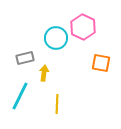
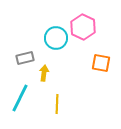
cyan line: moved 2 px down
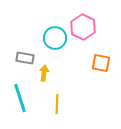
cyan circle: moved 1 px left
gray rectangle: rotated 24 degrees clockwise
cyan line: rotated 44 degrees counterclockwise
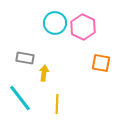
cyan circle: moved 15 px up
cyan line: rotated 20 degrees counterclockwise
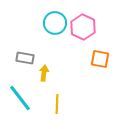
orange square: moved 1 px left, 4 px up
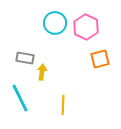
pink hexagon: moved 3 px right
orange square: rotated 24 degrees counterclockwise
yellow arrow: moved 2 px left, 1 px up
cyan line: rotated 12 degrees clockwise
yellow line: moved 6 px right, 1 px down
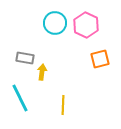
pink hexagon: moved 2 px up
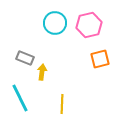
pink hexagon: moved 3 px right; rotated 20 degrees clockwise
gray rectangle: rotated 12 degrees clockwise
yellow line: moved 1 px left, 1 px up
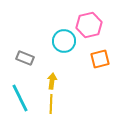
cyan circle: moved 9 px right, 18 px down
yellow arrow: moved 10 px right, 9 px down
yellow line: moved 11 px left
